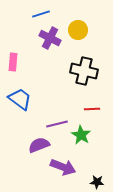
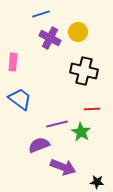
yellow circle: moved 2 px down
green star: moved 3 px up
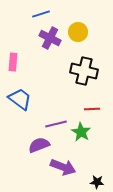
purple line: moved 1 px left
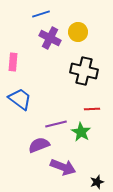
black star: rotated 24 degrees counterclockwise
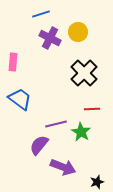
black cross: moved 2 px down; rotated 32 degrees clockwise
purple semicircle: rotated 30 degrees counterclockwise
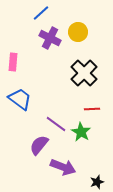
blue line: moved 1 px up; rotated 24 degrees counterclockwise
purple line: rotated 50 degrees clockwise
